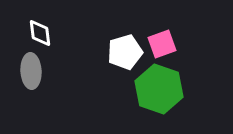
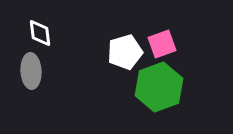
green hexagon: moved 2 px up; rotated 21 degrees clockwise
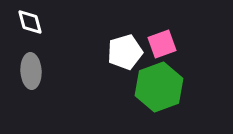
white diamond: moved 10 px left, 11 px up; rotated 8 degrees counterclockwise
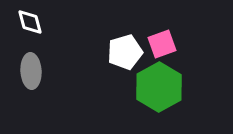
green hexagon: rotated 9 degrees counterclockwise
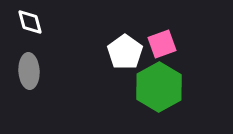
white pentagon: rotated 20 degrees counterclockwise
gray ellipse: moved 2 px left
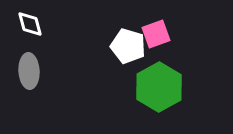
white diamond: moved 2 px down
pink square: moved 6 px left, 10 px up
white pentagon: moved 3 px right, 6 px up; rotated 20 degrees counterclockwise
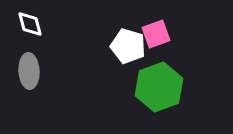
green hexagon: rotated 9 degrees clockwise
